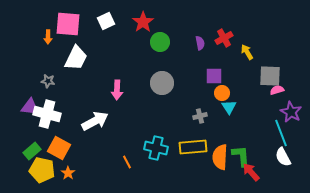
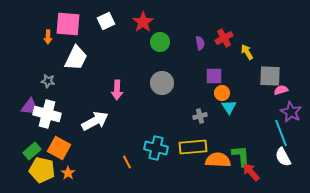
pink semicircle: moved 4 px right
orange semicircle: moved 2 px left, 3 px down; rotated 90 degrees clockwise
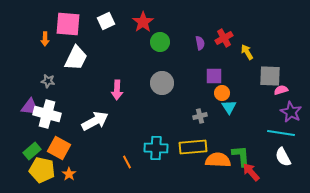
orange arrow: moved 3 px left, 2 px down
cyan line: rotated 60 degrees counterclockwise
cyan cross: rotated 10 degrees counterclockwise
orange star: moved 1 px right, 1 px down
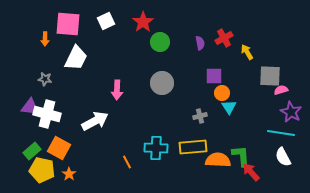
gray star: moved 3 px left, 2 px up
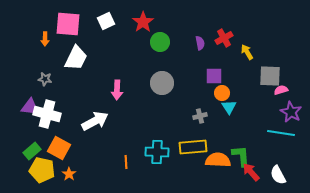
cyan cross: moved 1 px right, 4 px down
white semicircle: moved 5 px left, 18 px down
orange line: moved 1 px left; rotated 24 degrees clockwise
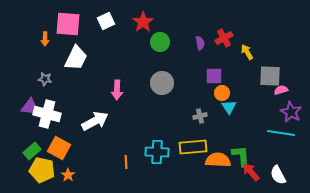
orange star: moved 1 px left, 1 px down
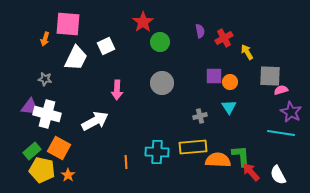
white square: moved 25 px down
orange arrow: rotated 16 degrees clockwise
purple semicircle: moved 12 px up
orange circle: moved 8 px right, 11 px up
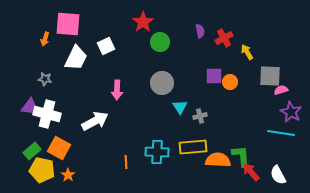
cyan triangle: moved 49 px left
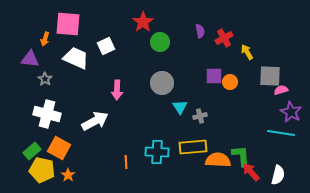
white trapezoid: rotated 92 degrees counterclockwise
gray star: rotated 24 degrees clockwise
purple triangle: moved 48 px up
white semicircle: rotated 138 degrees counterclockwise
